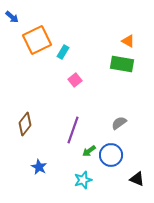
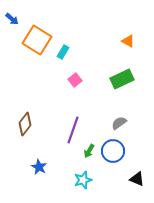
blue arrow: moved 2 px down
orange square: rotated 32 degrees counterclockwise
green rectangle: moved 15 px down; rotated 35 degrees counterclockwise
green arrow: rotated 24 degrees counterclockwise
blue circle: moved 2 px right, 4 px up
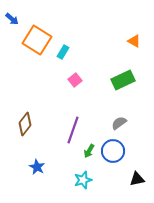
orange triangle: moved 6 px right
green rectangle: moved 1 px right, 1 px down
blue star: moved 2 px left
black triangle: rotated 35 degrees counterclockwise
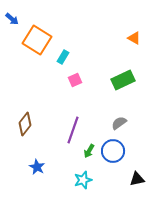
orange triangle: moved 3 px up
cyan rectangle: moved 5 px down
pink square: rotated 16 degrees clockwise
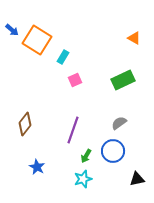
blue arrow: moved 11 px down
green arrow: moved 3 px left, 5 px down
cyan star: moved 1 px up
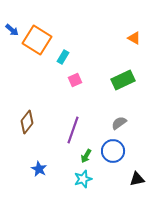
brown diamond: moved 2 px right, 2 px up
blue star: moved 2 px right, 2 px down
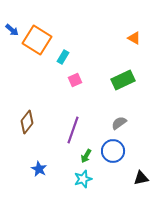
black triangle: moved 4 px right, 1 px up
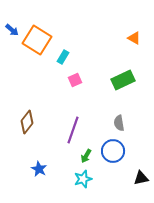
gray semicircle: rotated 63 degrees counterclockwise
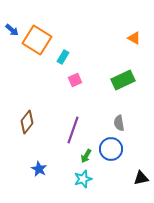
blue circle: moved 2 px left, 2 px up
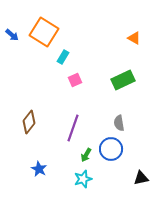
blue arrow: moved 5 px down
orange square: moved 7 px right, 8 px up
brown diamond: moved 2 px right
purple line: moved 2 px up
green arrow: moved 1 px up
